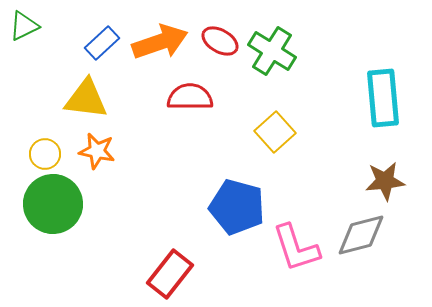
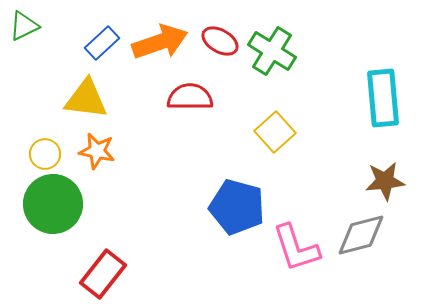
red rectangle: moved 67 px left
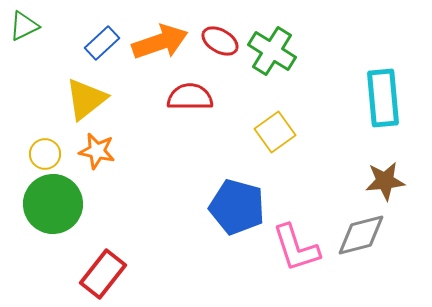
yellow triangle: rotated 45 degrees counterclockwise
yellow square: rotated 6 degrees clockwise
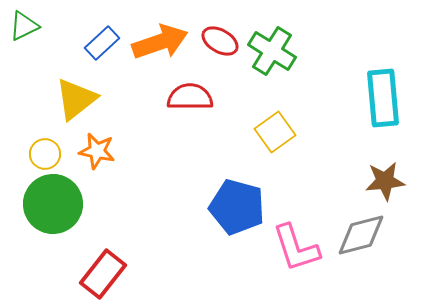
yellow triangle: moved 10 px left
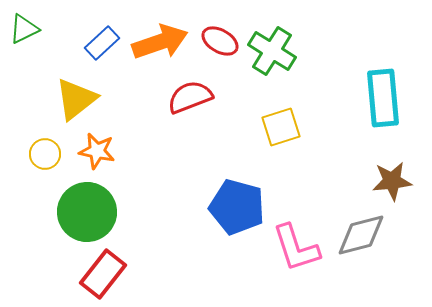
green triangle: moved 3 px down
red semicircle: rotated 21 degrees counterclockwise
yellow square: moved 6 px right, 5 px up; rotated 18 degrees clockwise
brown star: moved 7 px right
green circle: moved 34 px right, 8 px down
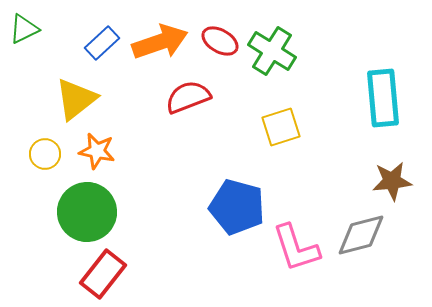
red semicircle: moved 2 px left
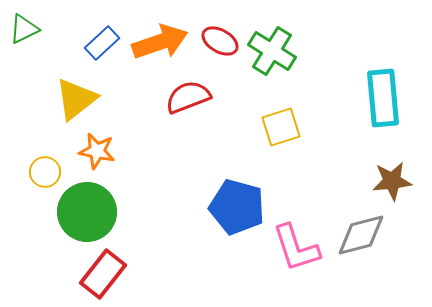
yellow circle: moved 18 px down
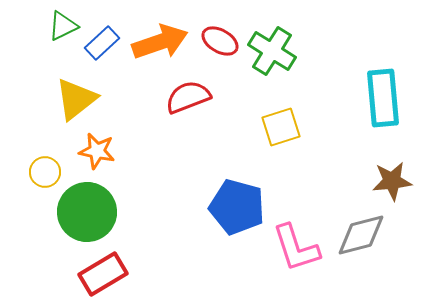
green triangle: moved 39 px right, 3 px up
red rectangle: rotated 21 degrees clockwise
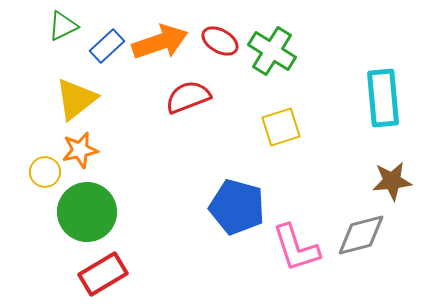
blue rectangle: moved 5 px right, 3 px down
orange star: moved 17 px left, 1 px up; rotated 24 degrees counterclockwise
